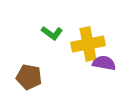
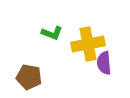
green L-shape: rotated 15 degrees counterclockwise
purple semicircle: rotated 105 degrees counterclockwise
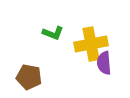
green L-shape: moved 1 px right
yellow cross: moved 3 px right
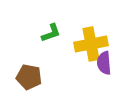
green L-shape: moved 2 px left; rotated 40 degrees counterclockwise
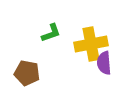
brown pentagon: moved 2 px left, 4 px up
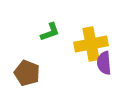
green L-shape: moved 1 px left, 1 px up
brown pentagon: rotated 10 degrees clockwise
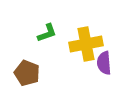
green L-shape: moved 3 px left, 1 px down
yellow cross: moved 5 px left
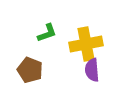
purple semicircle: moved 12 px left, 7 px down
brown pentagon: moved 3 px right, 3 px up
